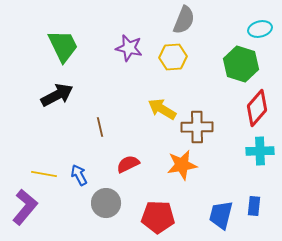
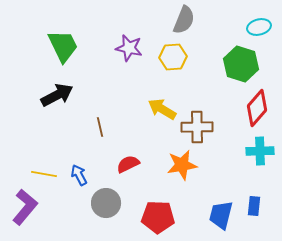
cyan ellipse: moved 1 px left, 2 px up
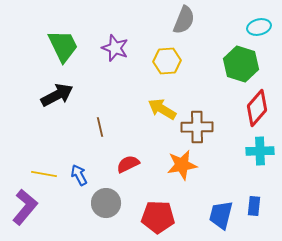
purple star: moved 14 px left; rotated 8 degrees clockwise
yellow hexagon: moved 6 px left, 4 px down
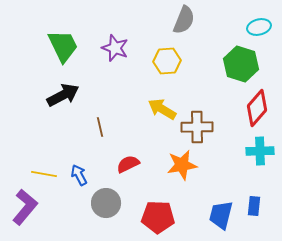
black arrow: moved 6 px right
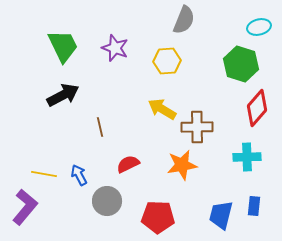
cyan cross: moved 13 px left, 6 px down
gray circle: moved 1 px right, 2 px up
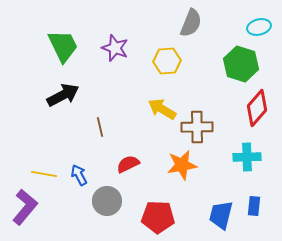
gray semicircle: moved 7 px right, 3 px down
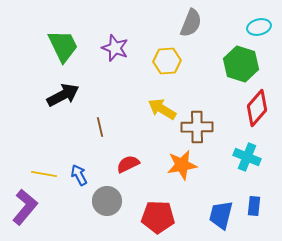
cyan cross: rotated 24 degrees clockwise
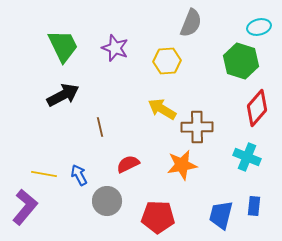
green hexagon: moved 3 px up
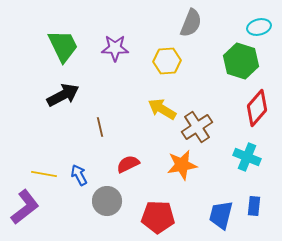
purple star: rotated 20 degrees counterclockwise
brown cross: rotated 32 degrees counterclockwise
purple L-shape: rotated 12 degrees clockwise
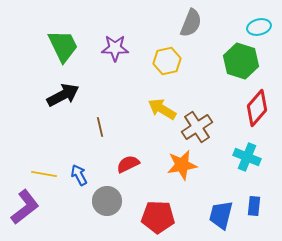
yellow hexagon: rotated 8 degrees counterclockwise
